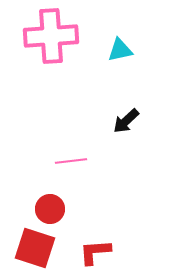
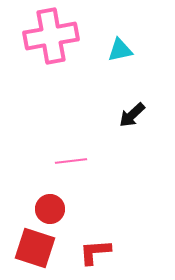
pink cross: rotated 6 degrees counterclockwise
black arrow: moved 6 px right, 6 px up
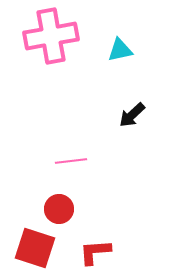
red circle: moved 9 px right
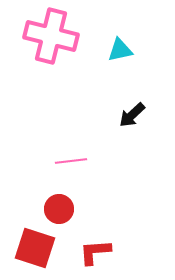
pink cross: rotated 24 degrees clockwise
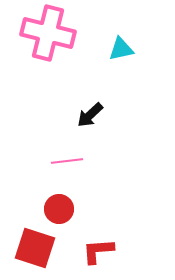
pink cross: moved 3 px left, 3 px up
cyan triangle: moved 1 px right, 1 px up
black arrow: moved 42 px left
pink line: moved 4 px left
red L-shape: moved 3 px right, 1 px up
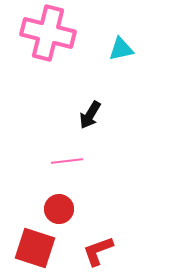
black arrow: rotated 16 degrees counterclockwise
red L-shape: rotated 16 degrees counterclockwise
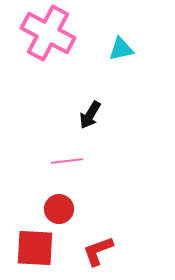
pink cross: rotated 14 degrees clockwise
red square: rotated 15 degrees counterclockwise
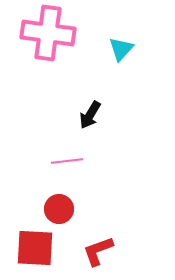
pink cross: rotated 20 degrees counterclockwise
cyan triangle: rotated 36 degrees counterclockwise
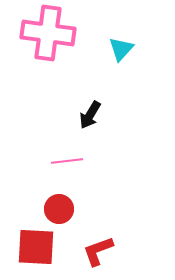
red square: moved 1 px right, 1 px up
